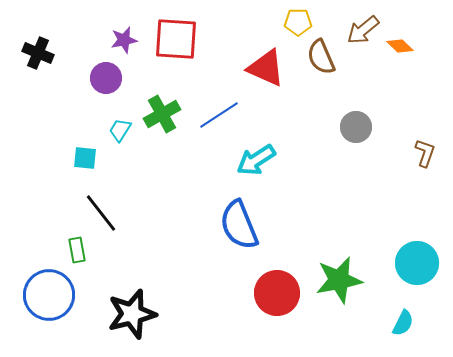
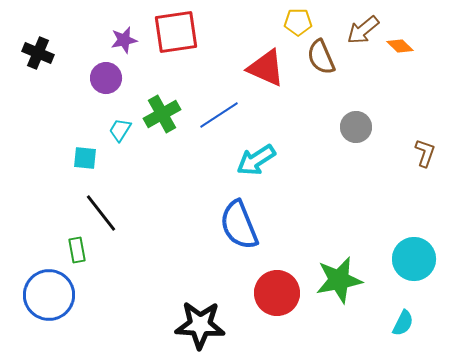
red square: moved 7 px up; rotated 12 degrees counterclockwise
cyan circle: moved 3 px left, 4 px up
black star: moved 68 px right, 11 px down; rotated 18 degrees clockwise
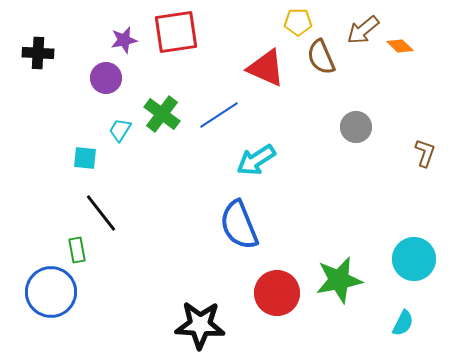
black cross: rotated 20 degrees counterclockwise
green cross: rotated 24 degrees counterclockwise
blue circle: moved 2 px right, 3 px up
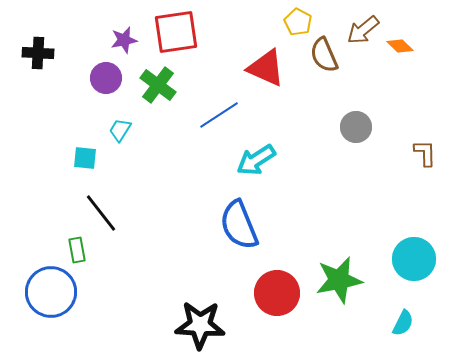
yellow pentagon: rotated 28 degrees clockwise
brown semicircle: moved 3 px right, 2 px up
green cross: moved 4 px left, 29 px up
brown L-shape: rotated 20 degrees counterclockwise
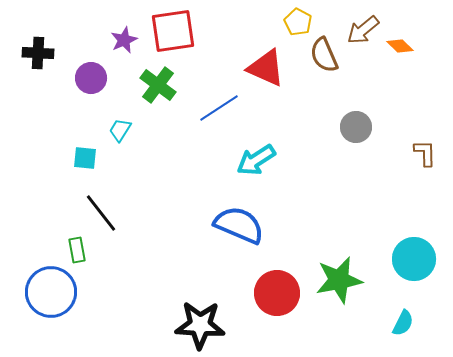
red square: moved 3 px left, 1 px up
purple star: rotated 12 degrees counterclockwise
purple circle: moved 15 px left
blue line: moved 7 px up
blue semicircle: rotated 135 degrees clockwise
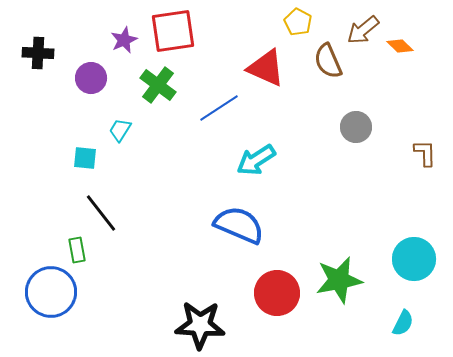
brown semicircle: moved 4 px right, 6 px down
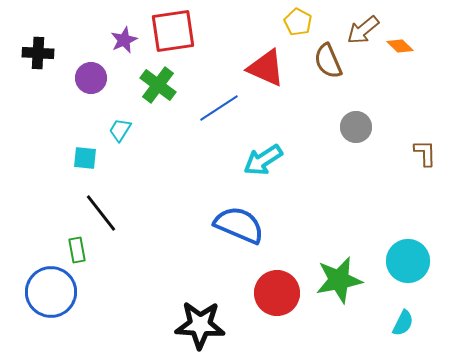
cyan arrow: moved 7 px right
cyan circle: moved 6 px left, 2 px down
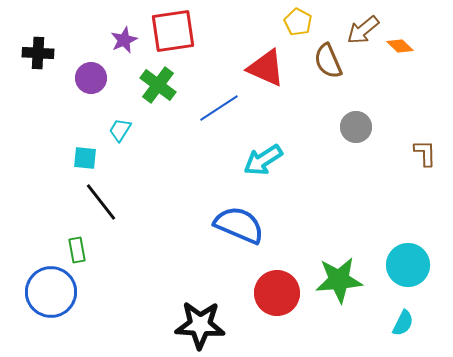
black line: moved 11 px up
cyan circle: moved 4 px down
green star: rotated 6 degrees clockwise
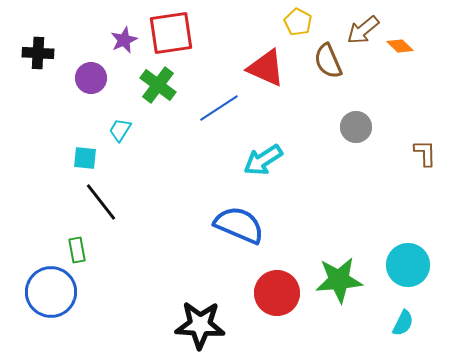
red square: moved 2 px left, 2 px down
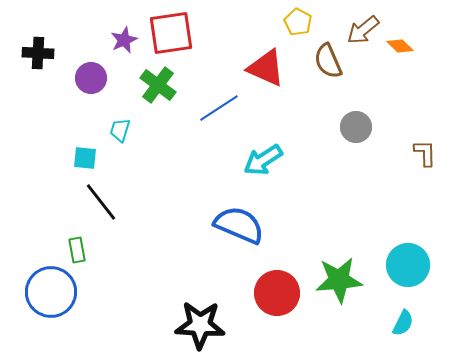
cyan trapezoid: rotated 15 degrees counterclockwise
